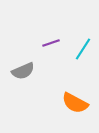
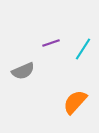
orange semicircle: moved 1 px up; rotated 104 degrees clockwise
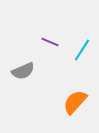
purple line: moved 1 px left, 1 px up; rotated 42 degrees clockwise
cyan line: moved 1 px left, 1 px down
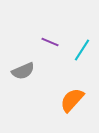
orange semicircle: moved 3 px left, 2 px up
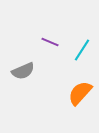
orange semicircle: moved 8 px right, 7 px up
